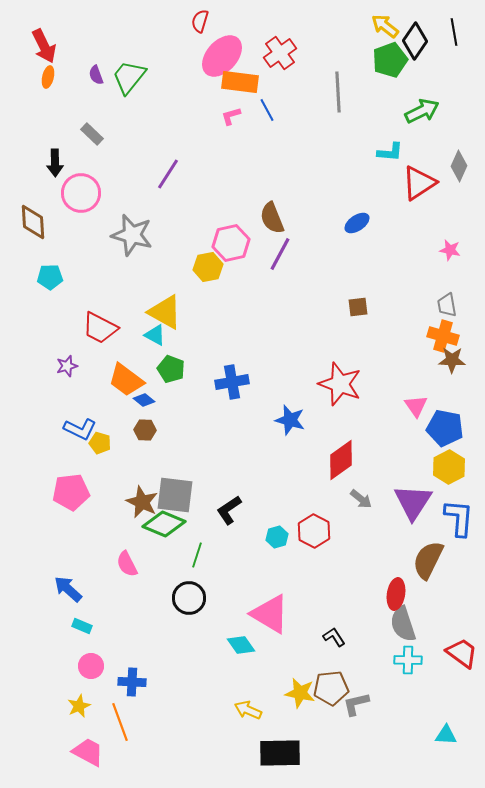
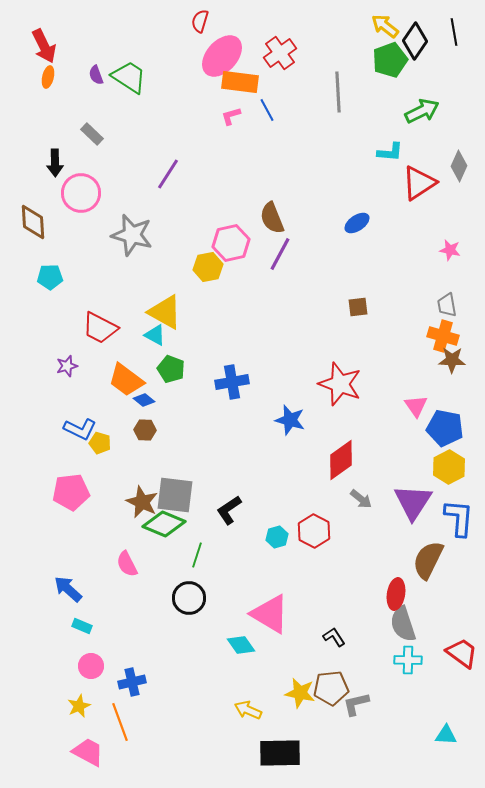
green trapezoid at (129, 77): rotated 84 degrees clockwise
blue cross at (132, 682): rotated 16 degrees counterclockwise
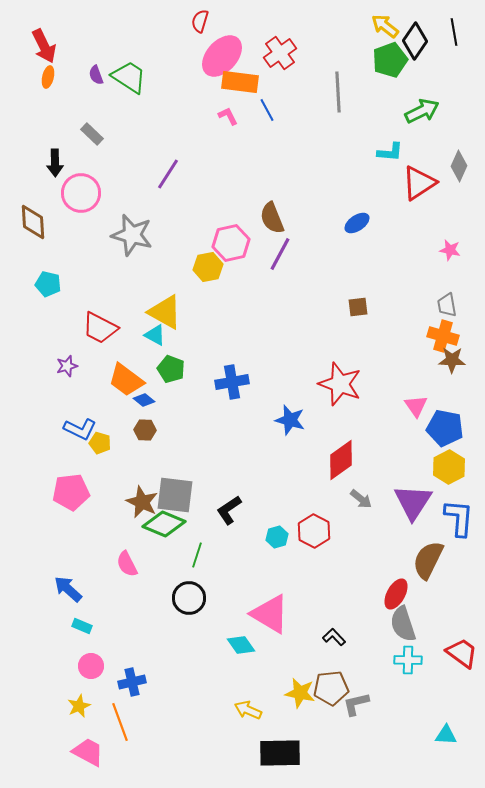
pink L-shape at (231, 116): moved 3 px left; rotated 80 degrees clockwise
cyan pentagon at (50, 277): moved 2 px left, 7 px down; rotated 15 degrees clockwise
red ellipse at (396, 594): rotated 20 degrees clockwise
black L-shape at (334, 637): rotated 10 degrees counterclockwise
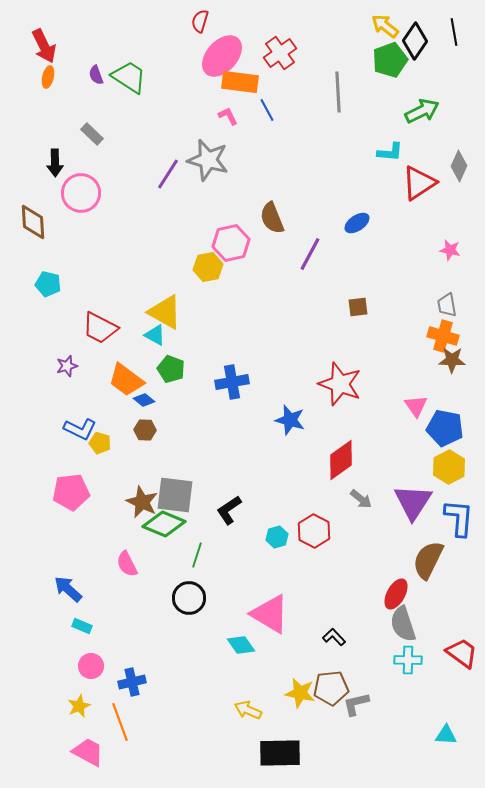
gray star at (132, 235): moved 76 px right, 75 px up
purple line at (280, 254): moved 30 px right
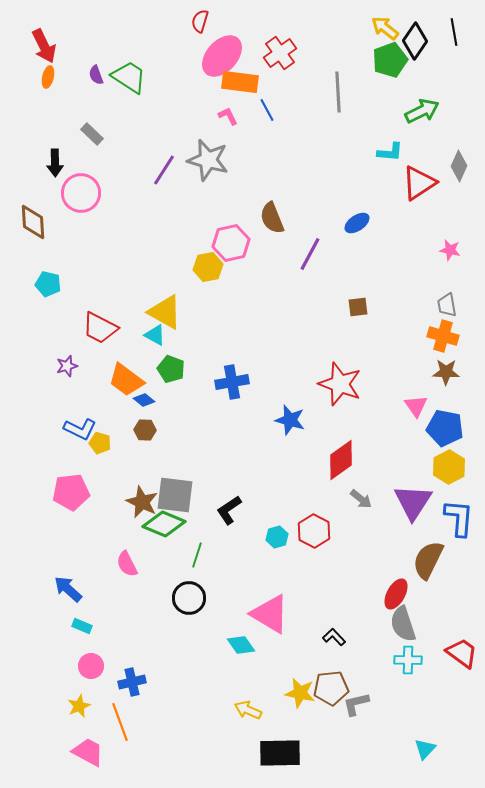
yellow arrow at (385, 26): moved 2 px down
purple line at (168, 174): moved 4 px left, 4 px up
brown star at (452, 360): moved 6 px left, 12 px down
cyan triangle at (446, 735): moved 21 px left, 14 px down; rotated 50 degrees counterclockwise
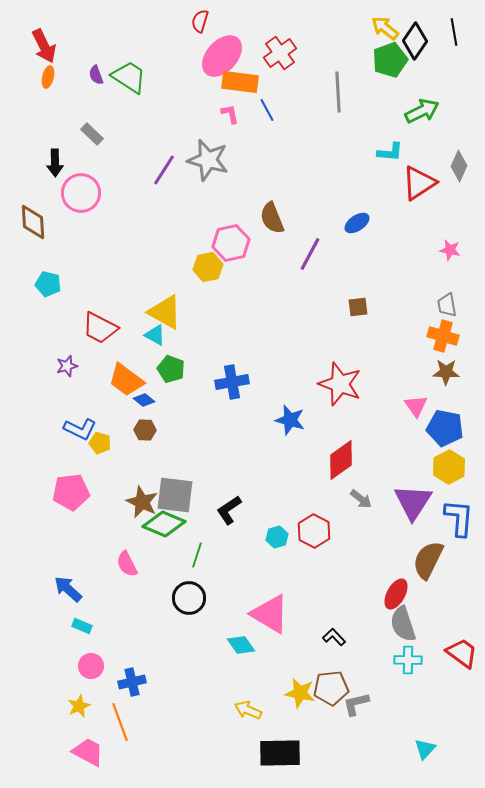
pink L-shape at (228, 116): moved 2 px right, 2 px up; rotated 15 degrees clockwise
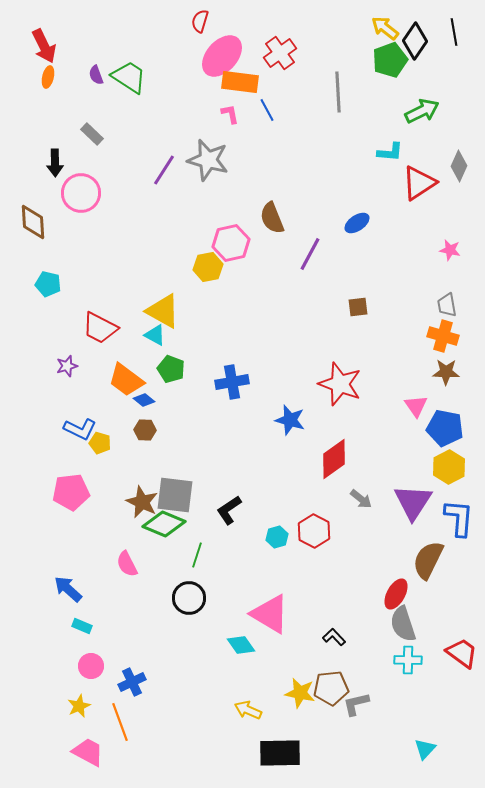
yellow triangle at (165, 312): moved 2 px left, 1 px up
red diamond at (341, 460): moved 7 px left, 1 px up
blue cross at (132, 682): rotated 12 degrees counterclockwise
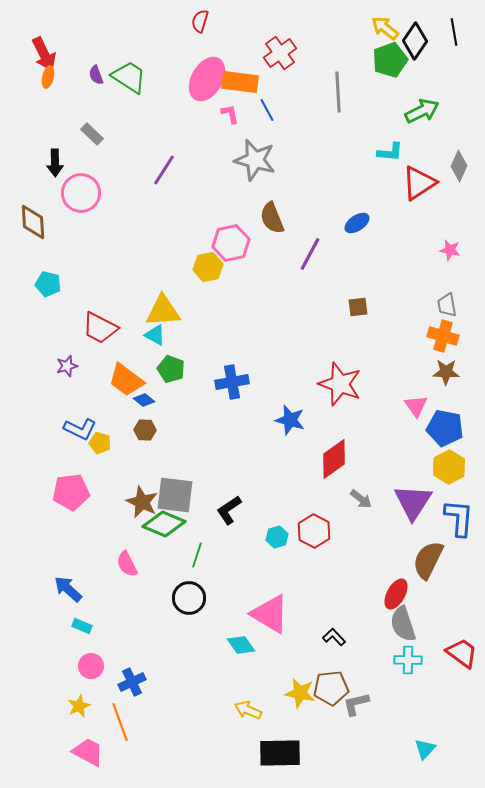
red arrow at (44, 46): moved 8 px down
pink ellipse at (222, 56): moved 15 px left, 23 px down; rotated 12 degrees counterclockwise
gray star at (208, 160): moved 47 px right
yellow triangle at (163, 311): rotated 33 degrees counterclockwise
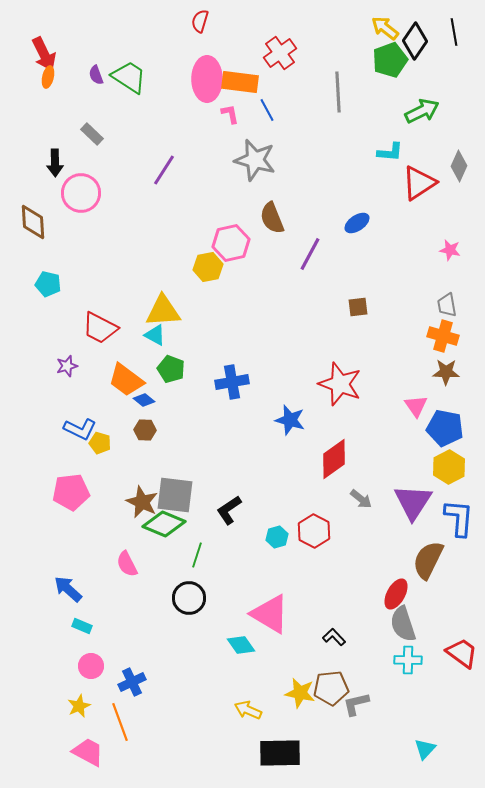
pink ellipse at (207, 79): rotated 30 degrees counterclockwise
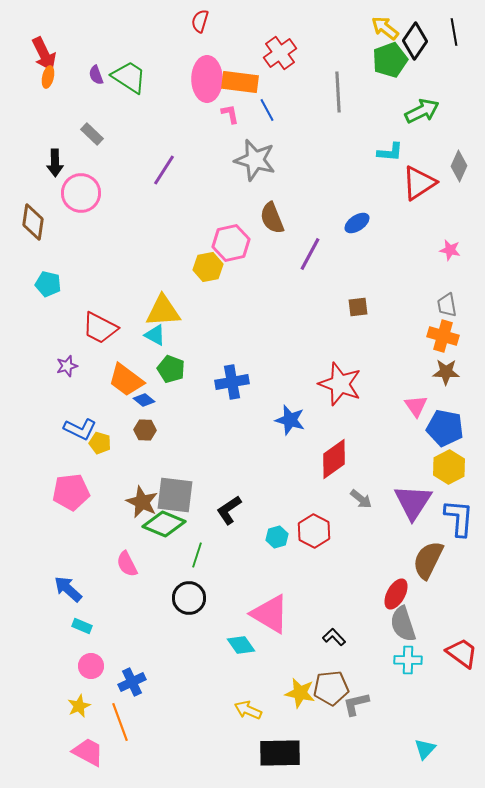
brown diamond at (33, 222): rotated 12 degrees clockwise
